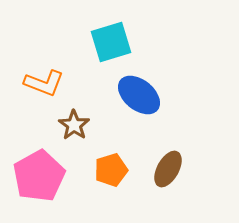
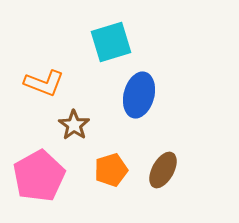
blue ellipse: rotated 66 degrees clockwise
brown ellipse: moved 5 px left, 1 px down
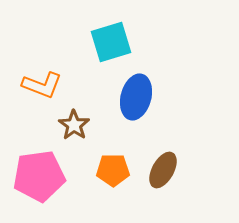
orange L-shape: moved 2 px left, 2 px down
blue ellipse: moved 3 px left, 2 px down
orange pentagon: moved 2 px right; rotated 16 degrees clockwise
pink pentagon: rotated 21 degrees clockwise
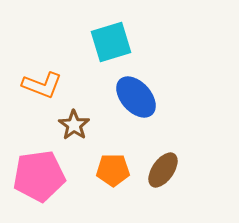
blue ellipse: rotated 57 degrees counterclockwise
brown ellipse: rotated 6 degrees clockwise
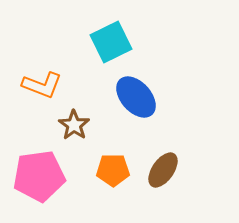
cyan square: rotated 9 degrees counterclockwise
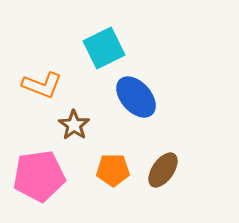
cyan square: moved 7 px left, 6 px down
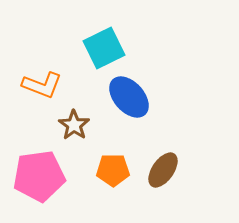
blue ellipse: moved 7 px left
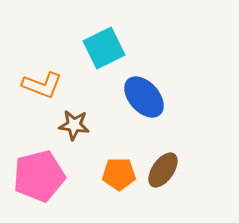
blue ellipse: moved 15 px right
brown star: rotated 28 degrees counterclockwise
orange pentagon: moved 6 px right, 4 px down
pink pentagon: rotated 6 degrees counterclockwise
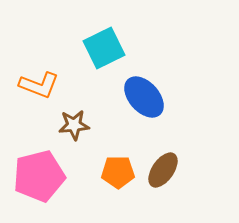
orange L-shape: moved 3 px left
brown star: rotated 12 degrees counterclockwise
orange pentagon: moved 1 px left, 2 px up
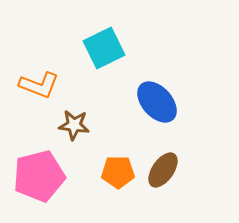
blue ellipse: moved 13 px right, 5 px down
brown star: rotated 12 degrees clockwise
